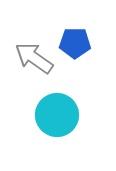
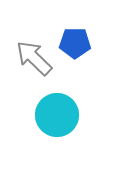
gray arrow: rotated 9 degrees clockwise
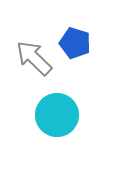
blue pentagon: rotated 16 degrees clockwise
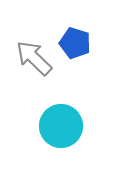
cyan circle: moved 4 px right, 11 px down
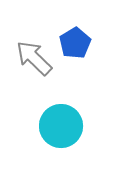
blue pentagon: rotated 24 degrees clockwise
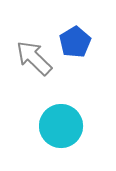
blue pentagon: moved 1 px up
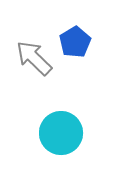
cyan circle: moved 7 px down
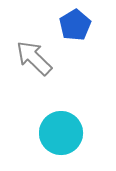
blue pentagon: moved 17 px up
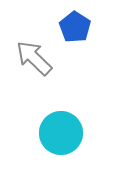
blue pentagon: moved 2 px down; rotated 8 degrees counterclockwise
